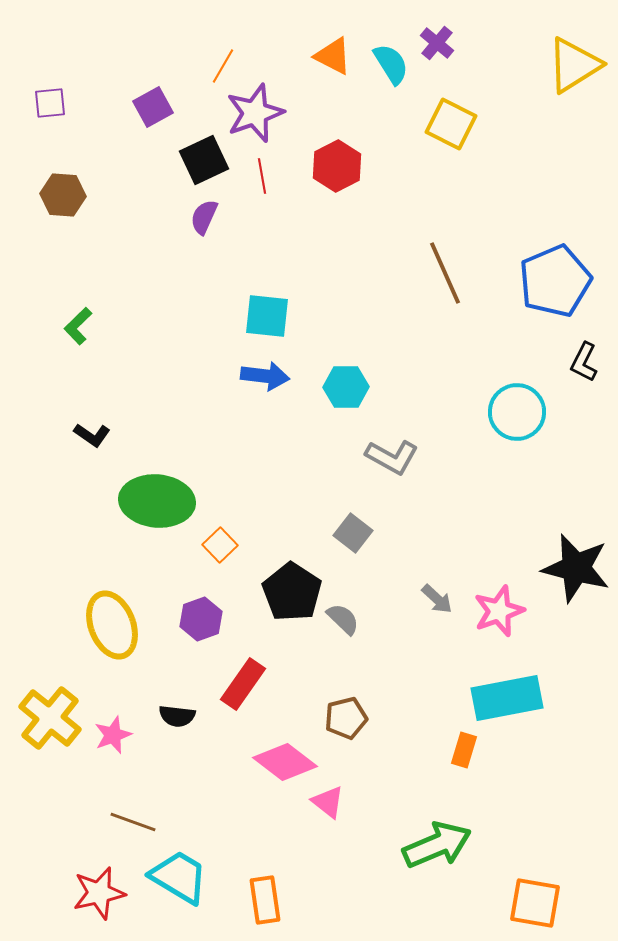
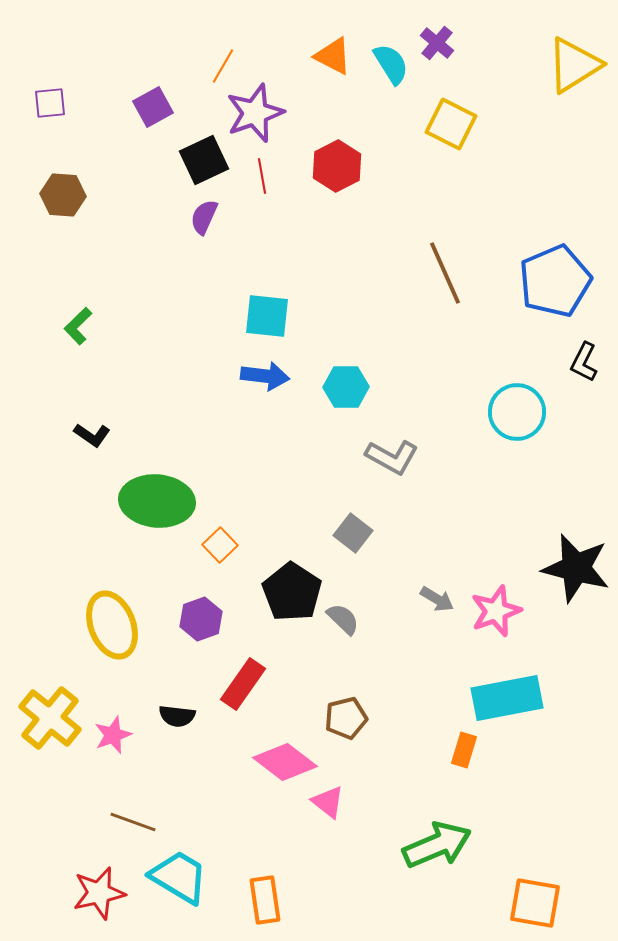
gray arrow at (437, 599): rotated 12 degrees counterclockwise
pink star at (499, 611): moved 3 px left
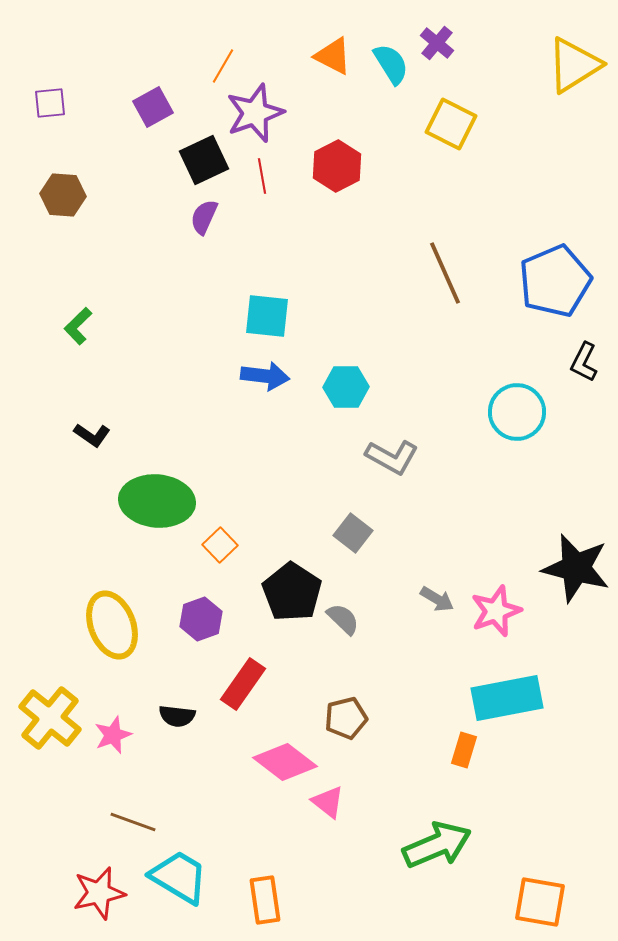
orange square at (535, 903): moved 5 px right, 1 px up
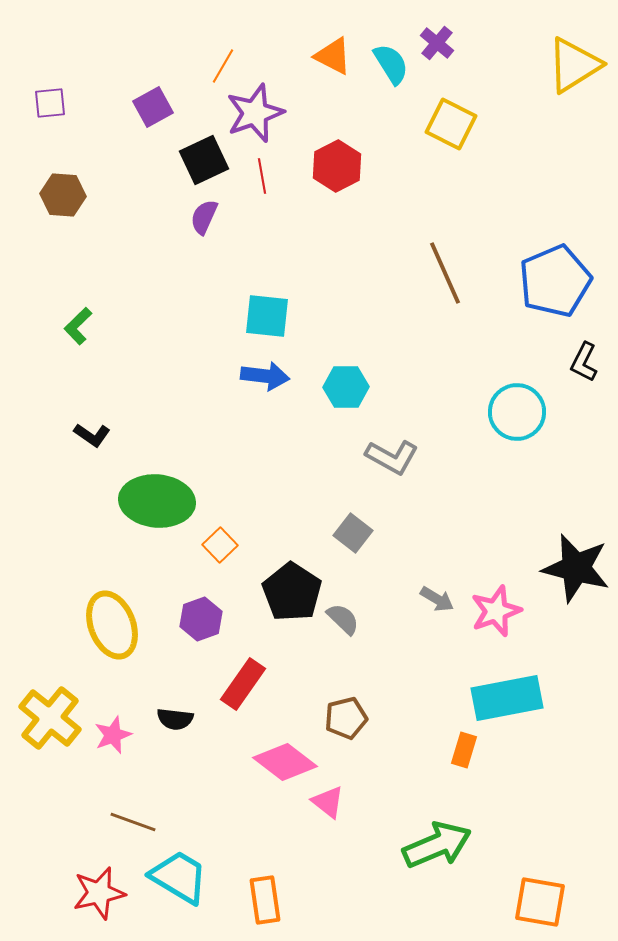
black semicircle at (177, 716): moved 2 px left, 3 px down
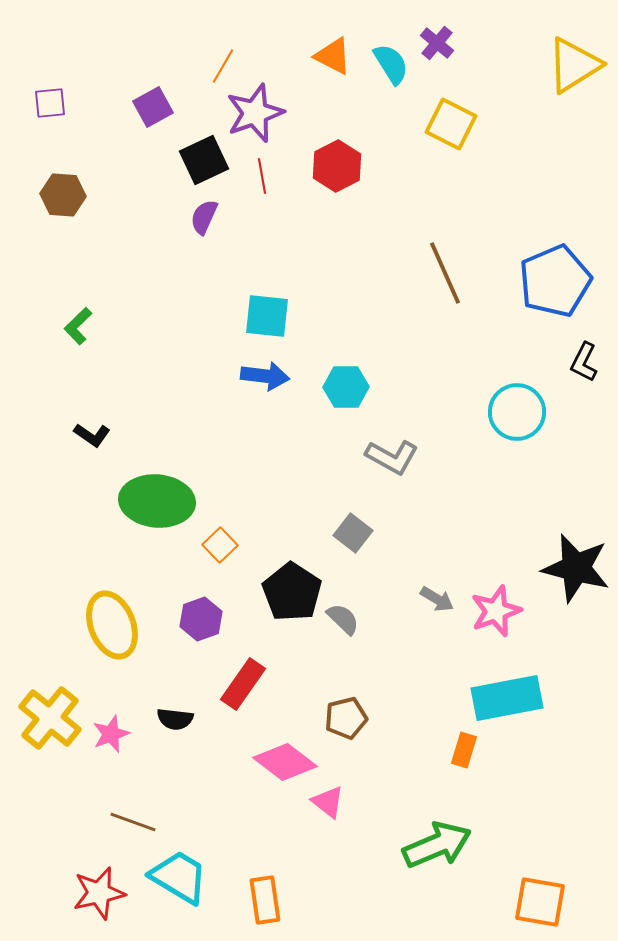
pink star at (113, 735): moved 2 px left, 1 px up
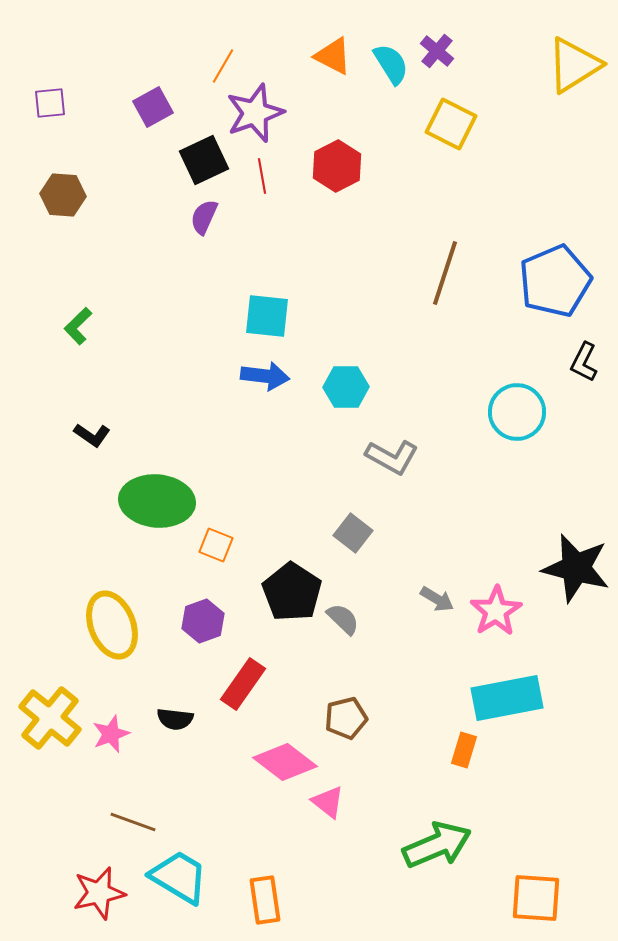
purple cross at (437, 43): moved 8 px down
brown line at (445, 273): rotated 42 degrees clockwise
orange square at (220, 545): moved 4 px left; rotated 24 degrees counterclockwise
pink star at (496, 611): rotated 12 degrees counterclockwise
purple hexagon at (201, 619): moved 2 px right, 2 px down
orange square at (540, 902): moved 4 px left, 4 px up; rotated 6 degrees counterclockwise
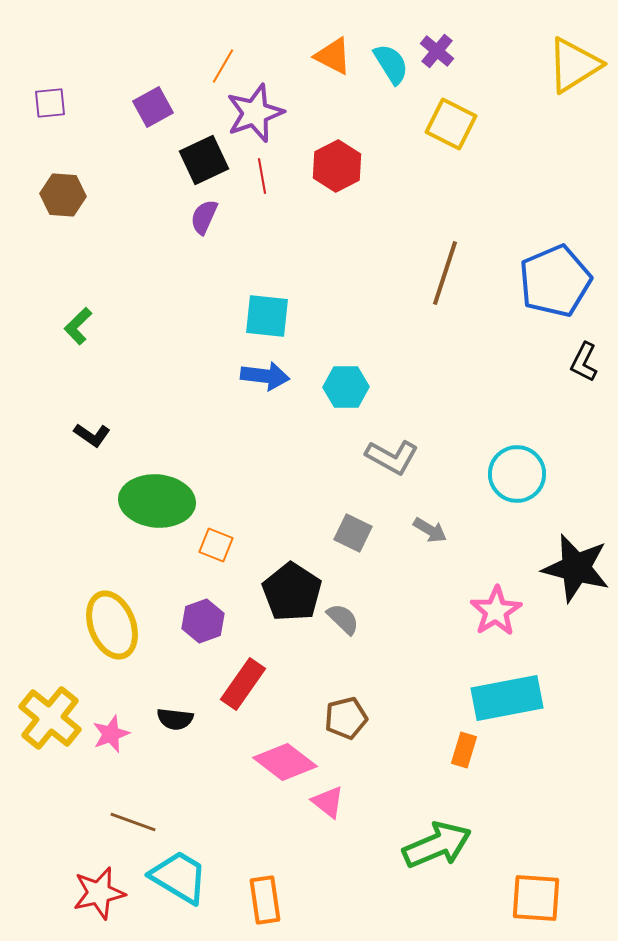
cyan circle at (517, 412): moved 62 px down
gray square at (353, 533): rotated 12 degrees counterclockwise
gray arrow at (437, 599): moved 7 px left, 69 px up
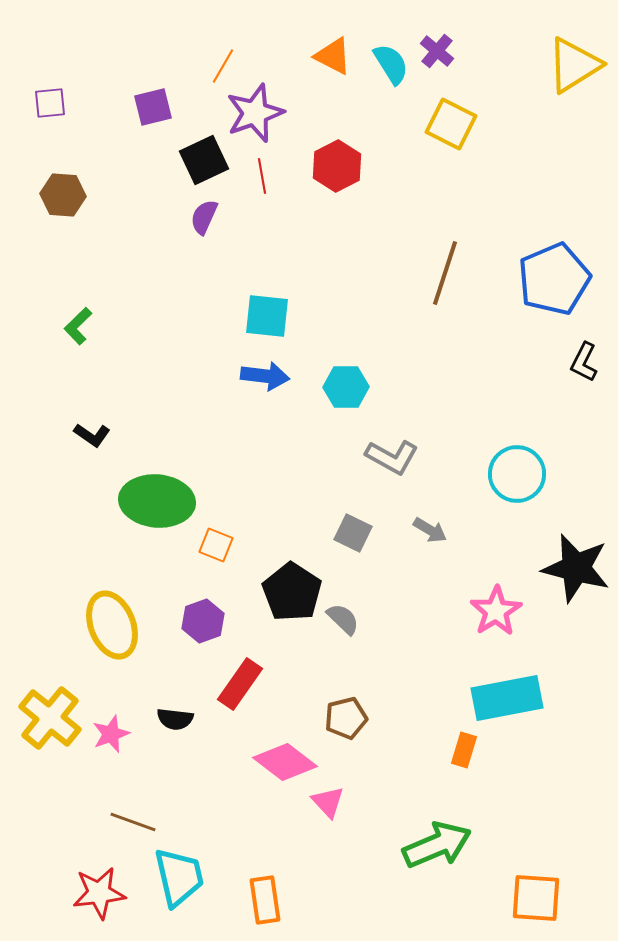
purple square at (153, 107): rotated 15 degrees clockwise
blue pentagon at (555, 281): moved 1 px left, 2 px up
red rectangle at (243, 684): moved 3 px left
pink triangle at (328, 802): rotated 9 degrees clockwise
cyan trapezoid at (179, 877): rotated 46 degrees clockwise
red star at (99, 893): rotated 6 degrees clockwise
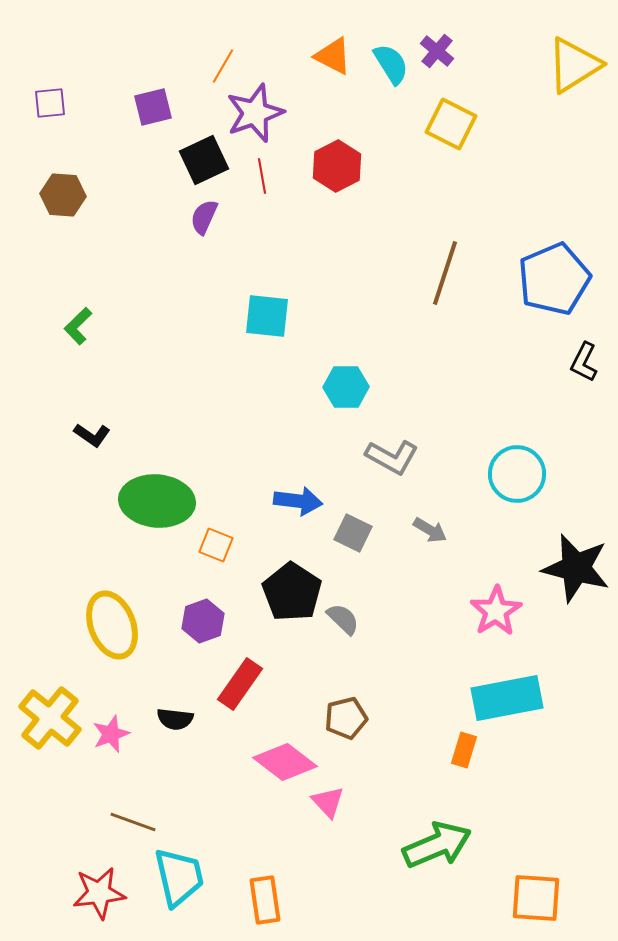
blue arrow at (265, 376): moved 33 px right, 125 px down
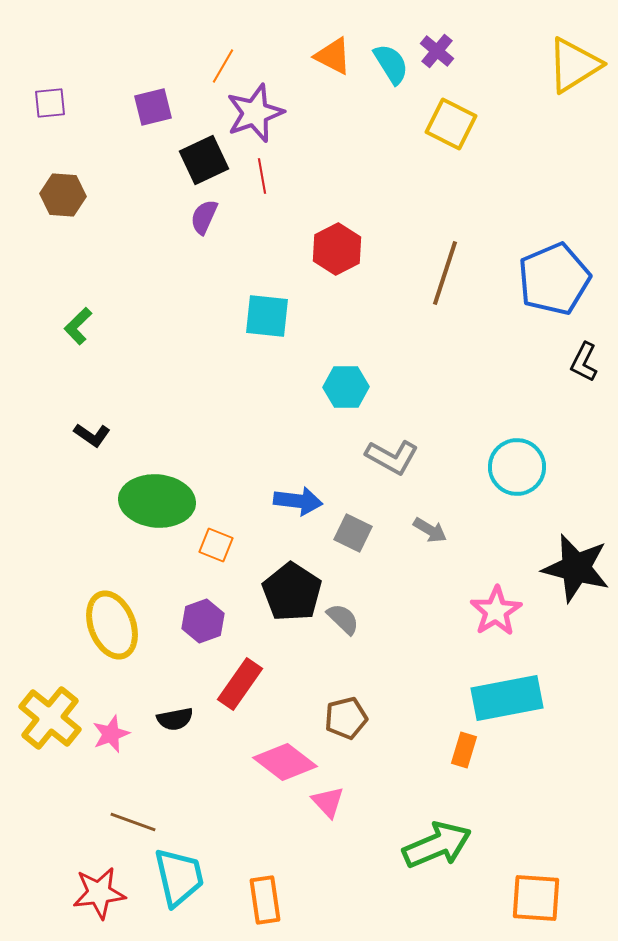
red hexagon at (337, 166): moved 83 px down
cyan circle at (517, 474): moved 7 px up
black semicircle at (175, 719): rotated 18 degrees counterclockwise
